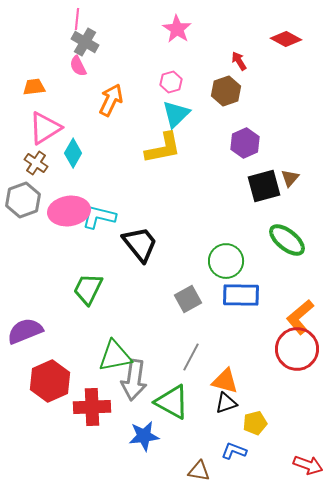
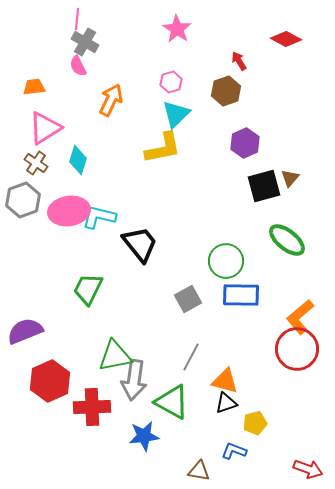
cyan diamond at (73, 153): moved 5 px right, 7 px down; rotated 12 degrees counterclockwise
red arrow at (308, 465): moved 4 px down
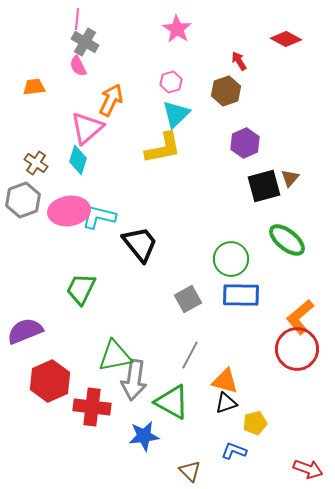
pink triangle at (45, 128): moved 42 px right; rotated 9 degrees counterclockwise
green circle at (226, 261): moved 5 px right, 2 px up
green trapezoid at (88, 289): moved 7 px left
gray line at (191, 357): moved 1 px left, 2 px up
red cross at (92, 407): rotated 9 degrees clockwise
brown triangle at (199, 471): moved 9 px left; rotated 35 degrees clockwise
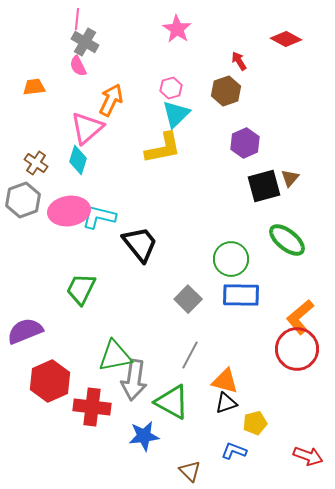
pink hexagon at (171, 82): moved 6 px down
gray square at (188, 299): rotated 16 degrees counterclockwise
red arrow at (308, 469): moved 13 px up
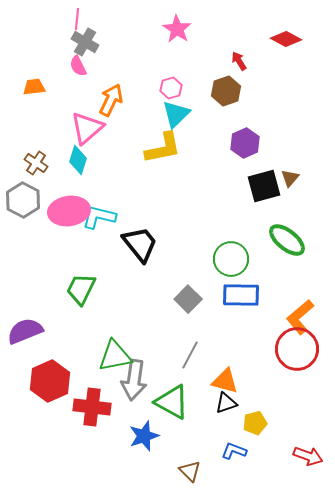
gray hexagon at (23, 200): rotated 12 degrees counterclockwise
blue star at (144, 436): rotated 12 degrees counterclockwise
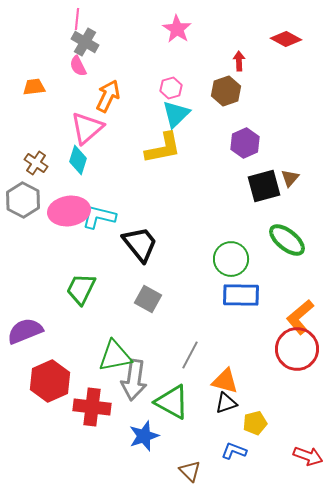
red arrow at (239, 61): rotated 30 degrees clockwise
orange arrow at (111, 100): moved 3 px left, 4 px up
gray square at (188, 299): moved 40 px left; rotated 16 degrees counterclockwise
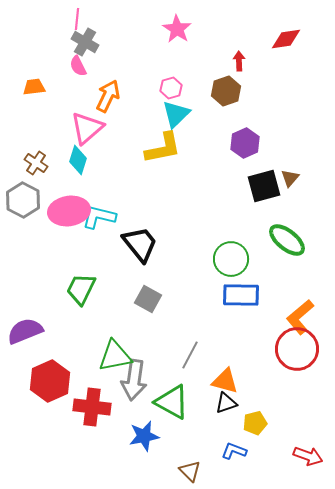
red diamond at (286, 39): rotated 36 degrees counterclockwise
blue star at (144, 436): rotated 8 degrees clockwise
